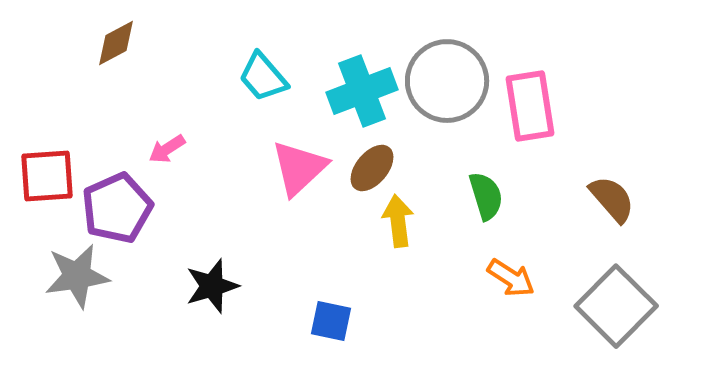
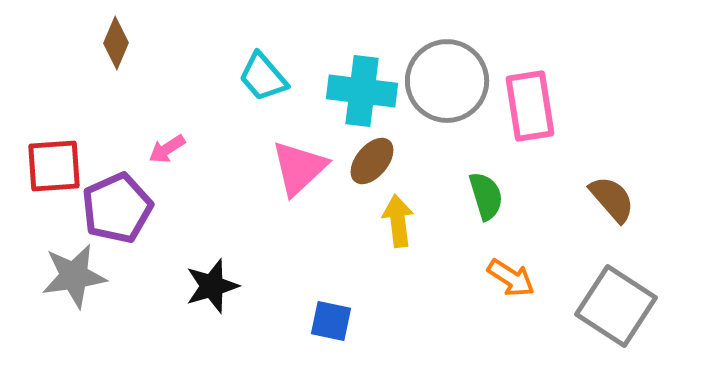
brown diamond: rotated 39 degrees counterclockwise
cyan cross: rotated 28 degrees clockwise
brown ellipse: moved 7 px up
red square: moved 7 px right, 10 px up
gray star: moved 3 px left
gray square: rotated 12 degrees counterclockwise
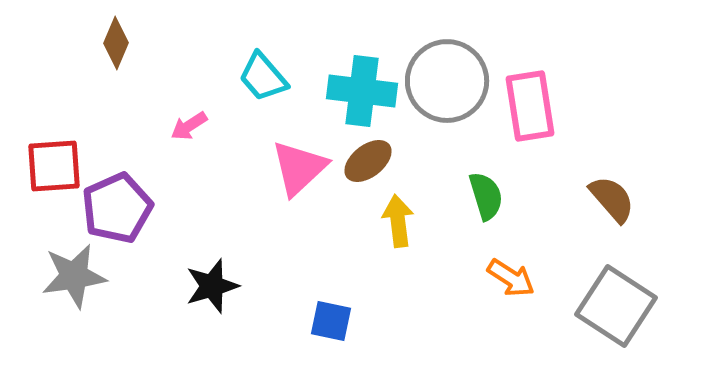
pink arrow: moved 22 px right, 23 px up
brown ellipse: moved 4 px left; rotated 12 degrees clockwise
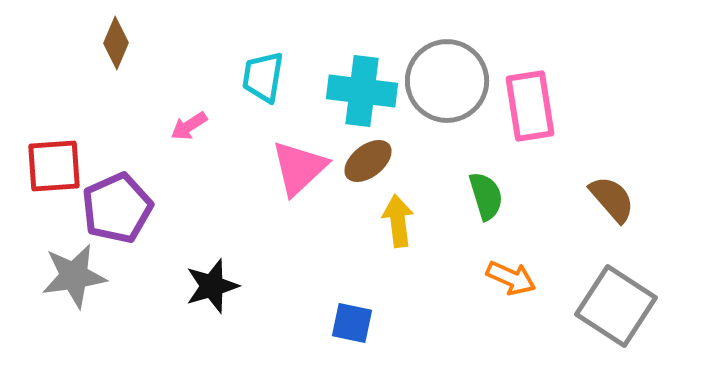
cyan trapezoid: rotated 50 degrees clockwise
orange arrow: rotated 9 degrees counterclockwise
blue square: moved 21 px right, 2 px down
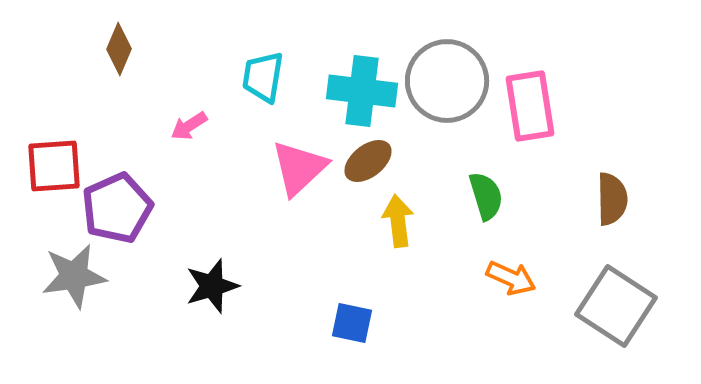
brown diamond: moved 3 px right, 6 px down
brown semicircle: rotated 40 degrees clockwise
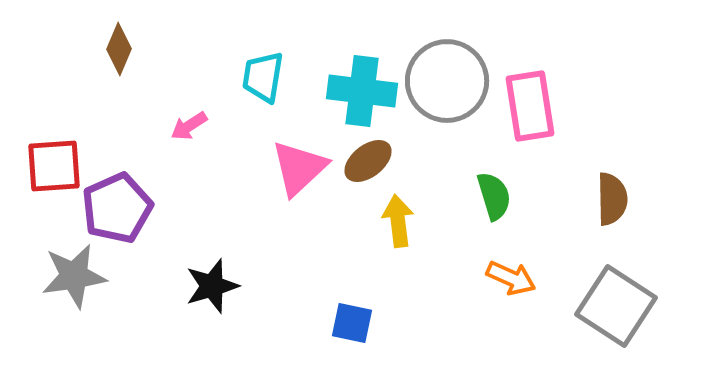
green semicircle: moved 8 px right
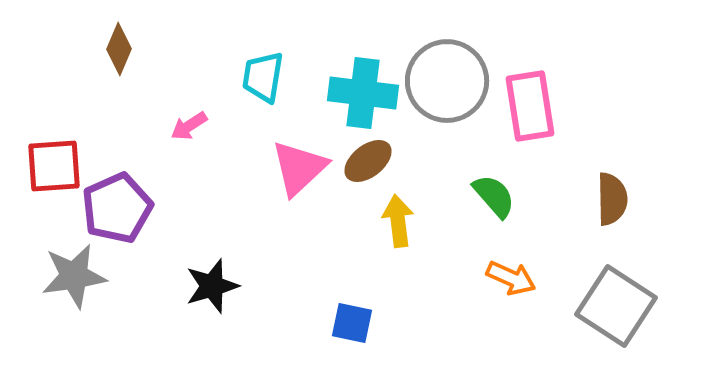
cyan cross: moved 1 px right, 2 px down
green semicircle: rotated 24 degrees counterclockwise
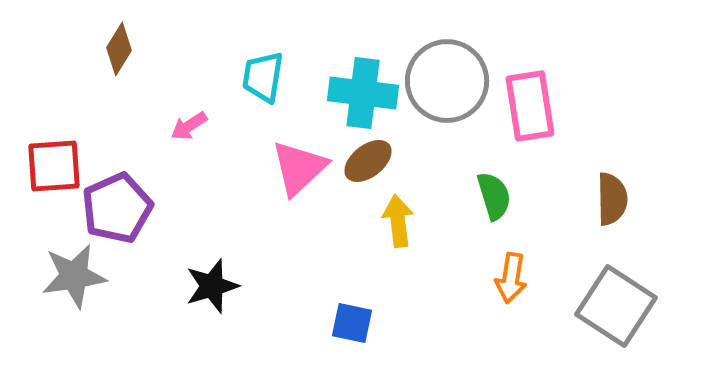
brown diamond: rotated 9 degrees clockwise
green semicircle: rotated 24 degrees clockwise
orange arrow: rotated 75 degrees clockwise
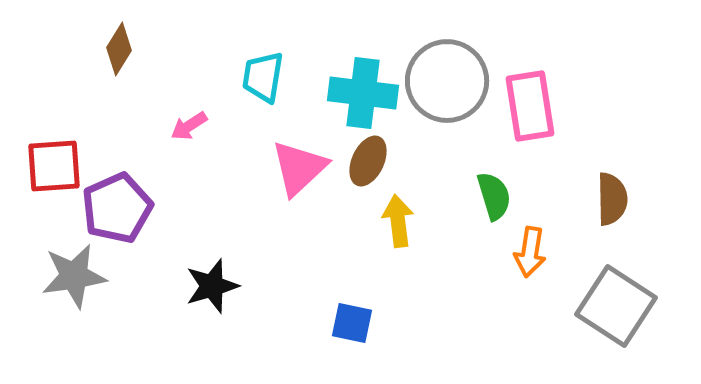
brown ellipse: rotated 27 degrees counterclockwise
orange arrow: moved 19 px right, 26 px up
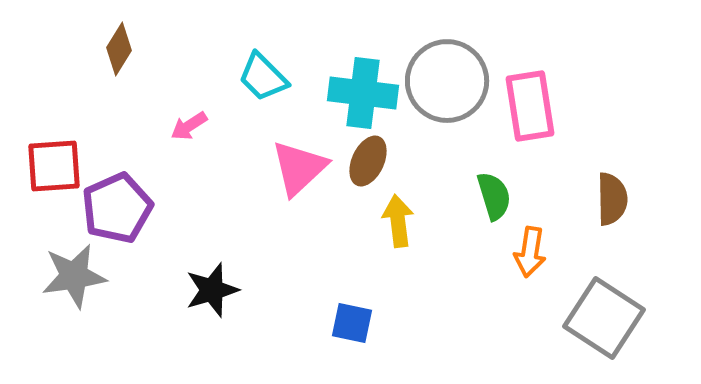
cyan trapezoid: rotated 54 degrees counterclockwise
black star: moved 4 px down
gray square: moved 12 px left, 12 px down
